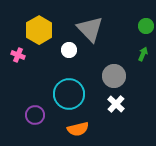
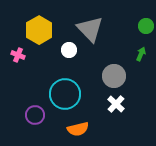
green arrow: moved 2 px left
cyan circle: moved 4 px left
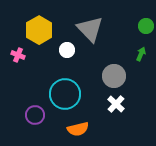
white circle: moved 2 px left
